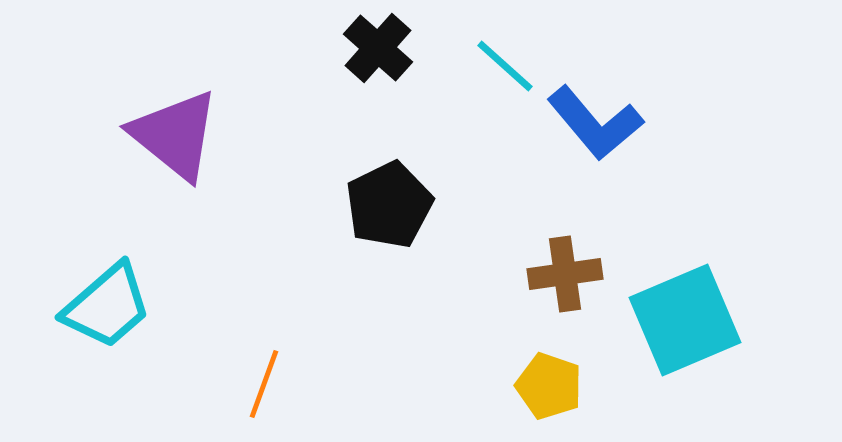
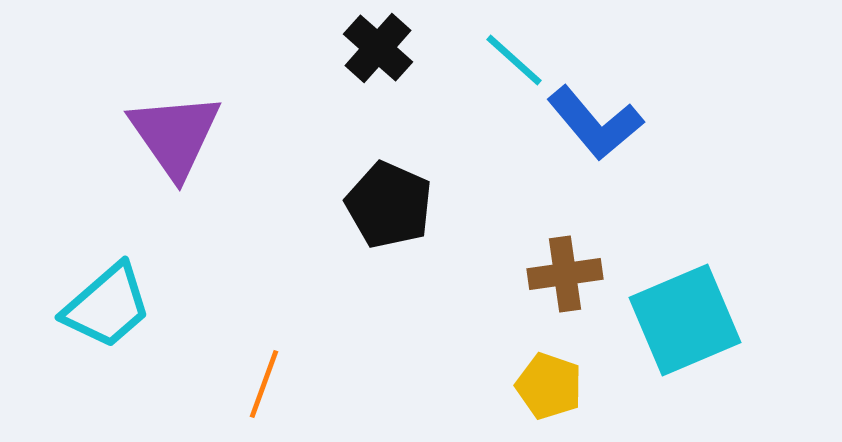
cyan line: moved 9 px right, 6 px up
purple triangle: rotated 16 degrees clockwise
black pentagon: rotated 22 degrees counterclockwise
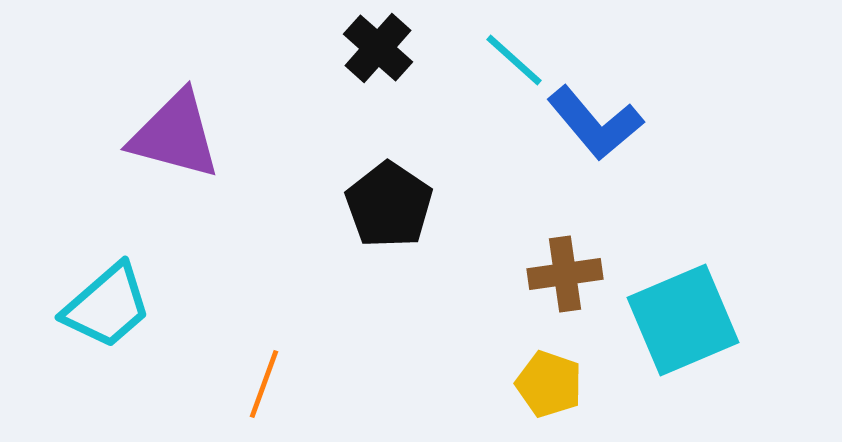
purple triangle: rotated 40 degrees counterclockwise
black pentagon: rotated 10 degrees clockwise
cyan square: moved 2 px left
yellow pentagon: moved 2 px up
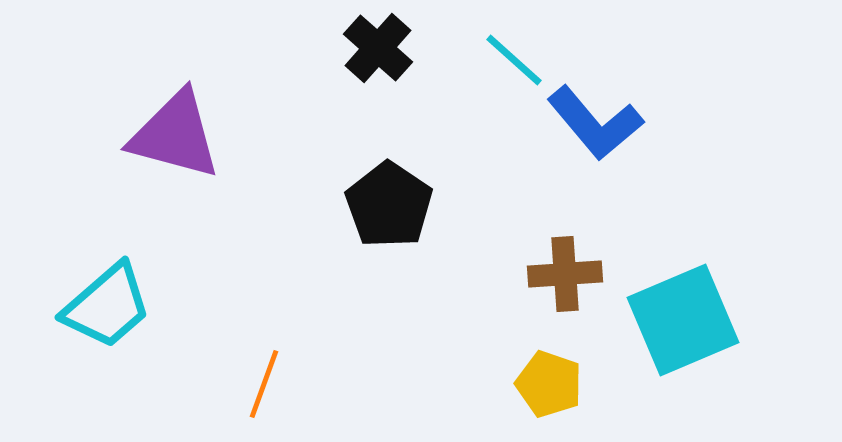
brown cross: rotated 4 degrees clockwise
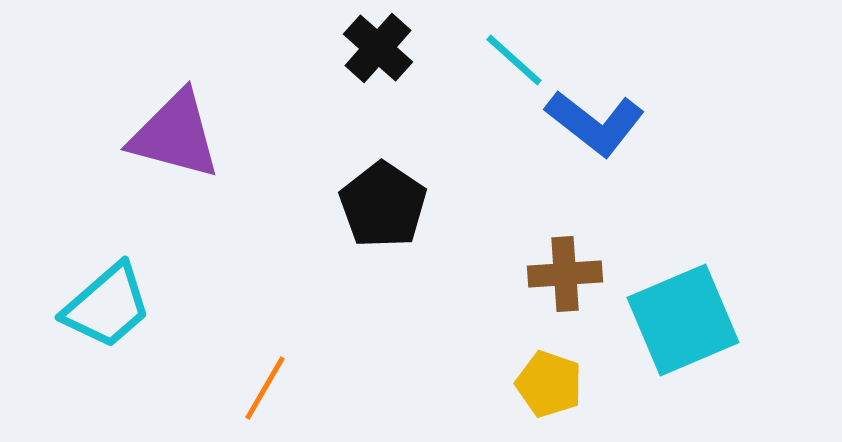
blue L-shape: rotated 12 degrees counterclockwise
black pentagon: moved 6 px left
orange line: moved 1 px right, 4 px down; rotated 10 degrees clockwise
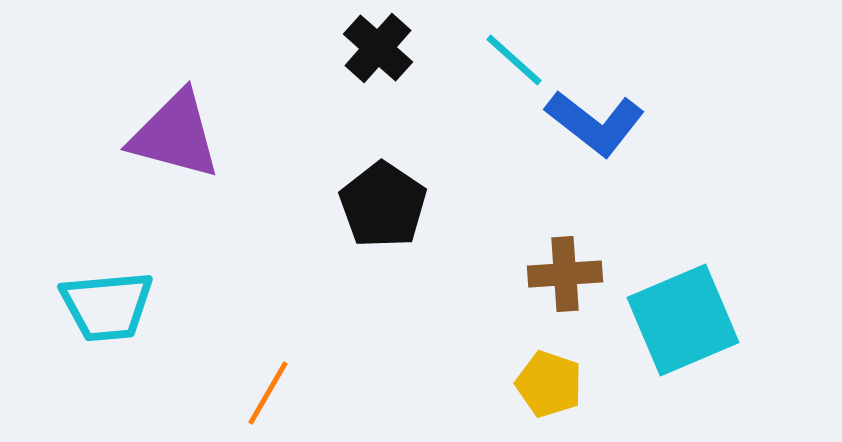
cyan trapezoid: rotated 36 degrees clockwise
orange line: moved 3 px right, 5 px down
